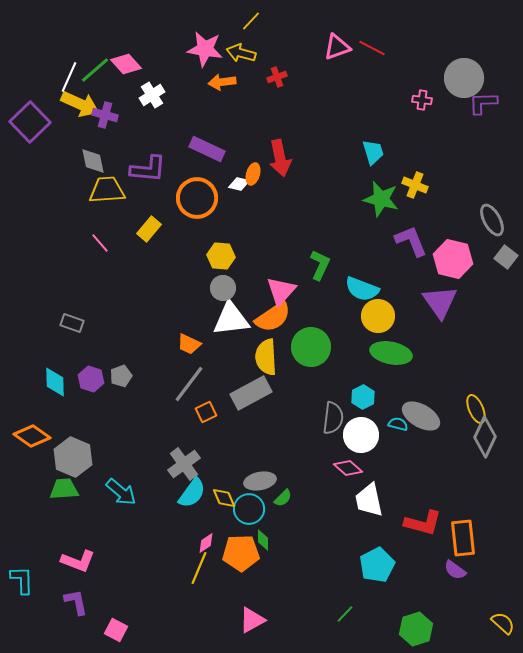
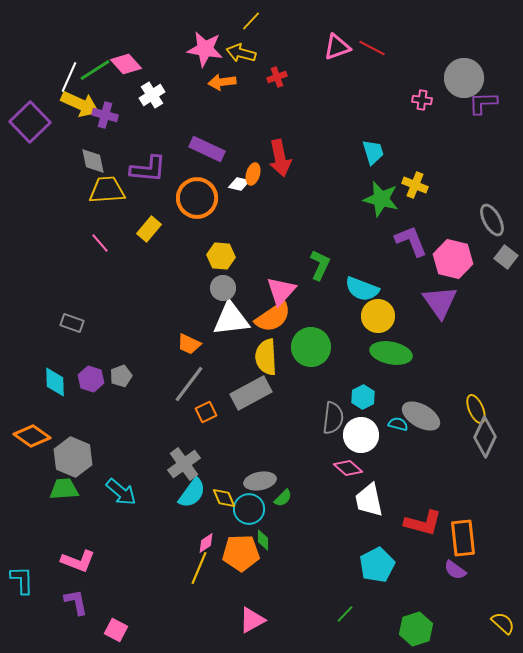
green line at (95, 70): rotated 8 degrees clockwise
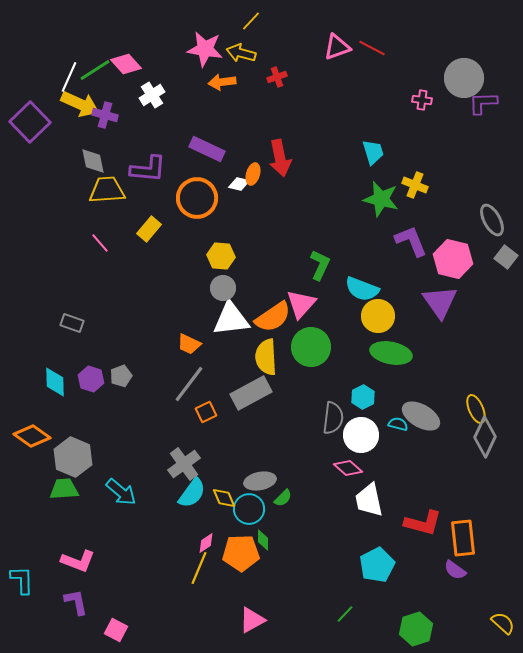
pink triangle at (281, 291): moved 20 px right, 13 px down
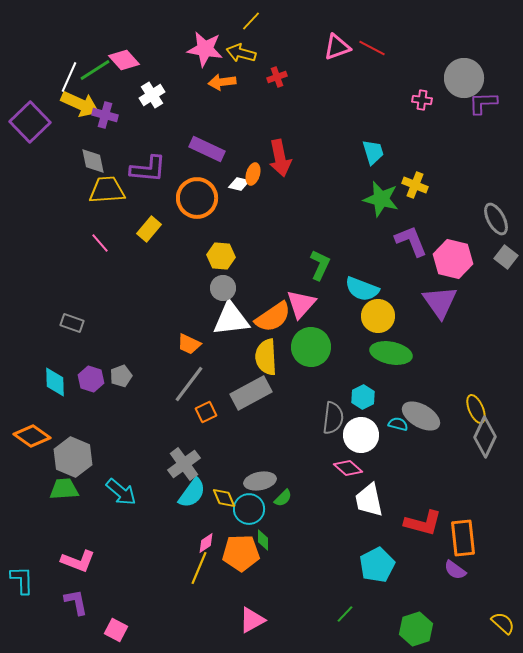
pink diamond at (126, 64): moved 2 px left, 4 px up
gray ellipse at (492, 220): moved 4 px right, 1 px up
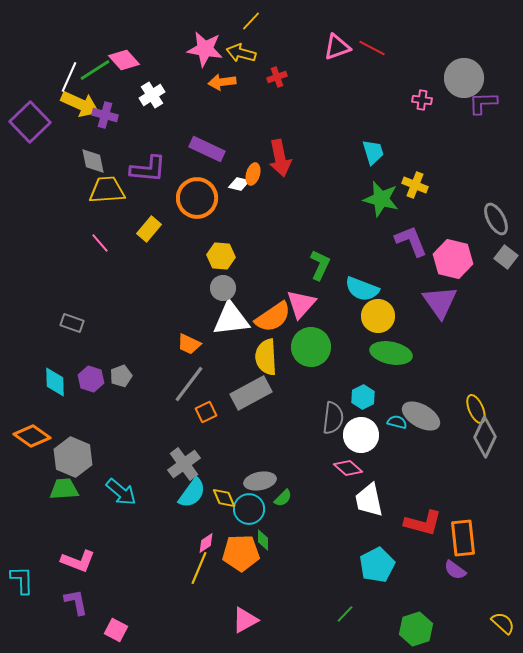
cyan semicircle at (398, 424): moved 1 px left, 2 px up
pink triangle at (252, 620): moved 7 px left
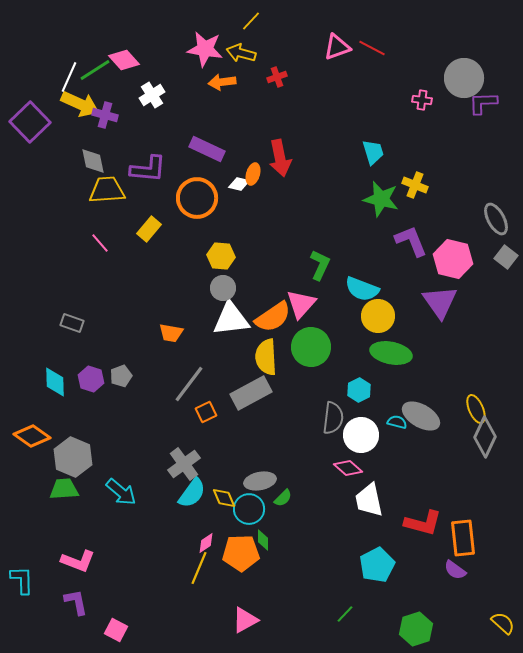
orange trapezoid at (189, 344): moved 18 px left, 11 px up; rotated 15 degrees counterclockwise
cyan hexagon at (363, 397): moved 4 px left, 7 px up
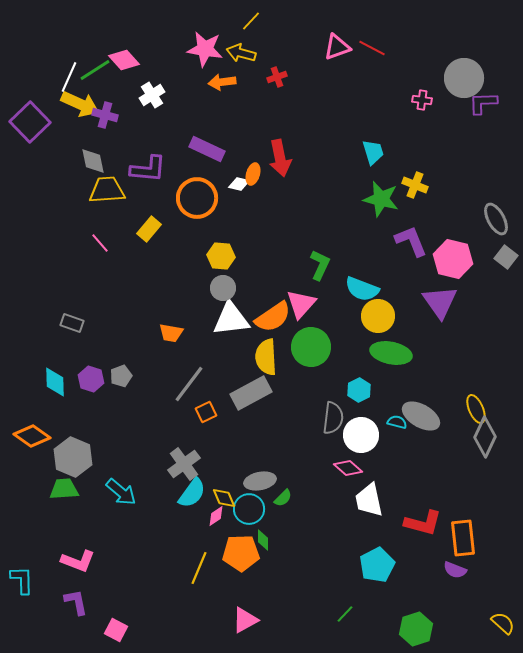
pink diamond at (206, 543): moved 10 px right, 27 px up
purple semicircle at (455, 570): rotated 15 degrees counterclockwise
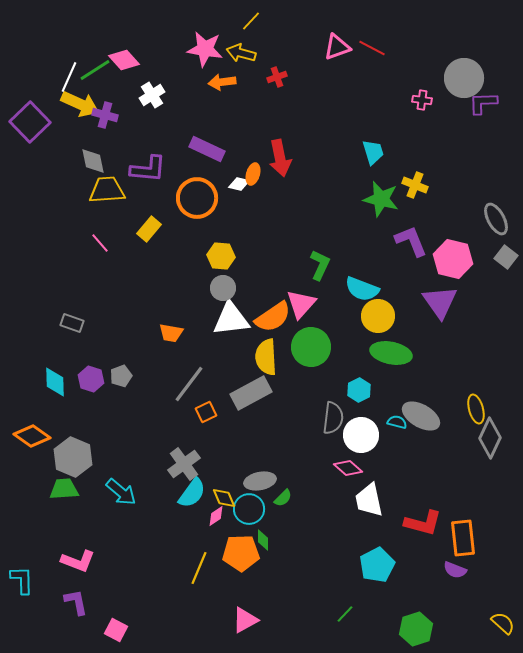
yellow ellipse at (476, 409): rotated 8 degrees clockwise
gray diamond at (485, 437): moved 5 px right, 1 px down
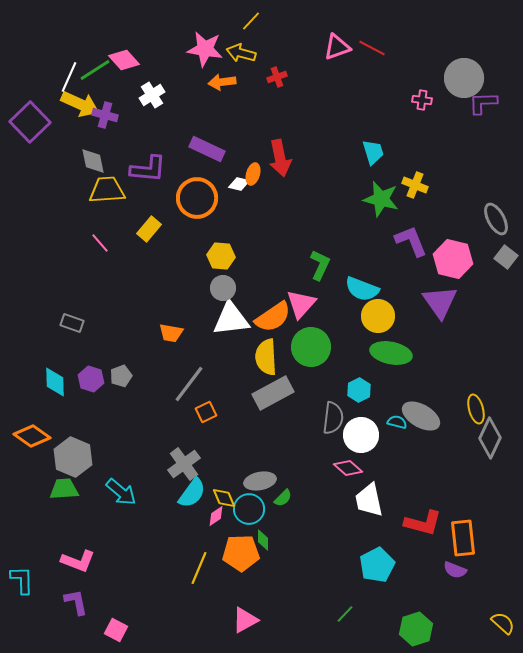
gray rectangle at (251, 393): moved 22 px right
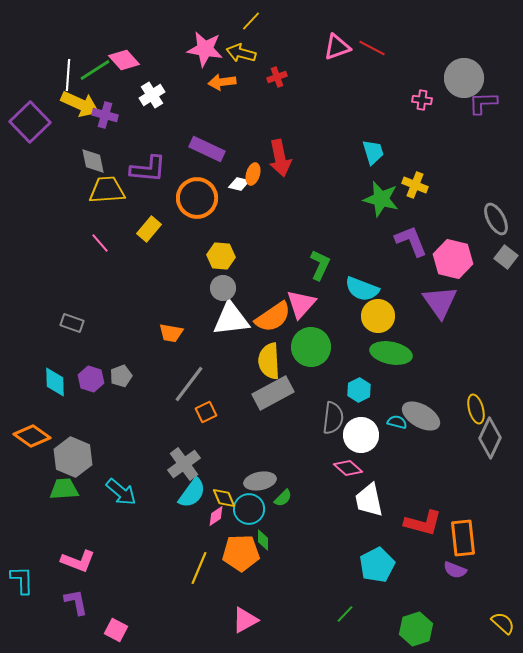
white line at (69, 77): moved 1 px left, 2 px up; rotated 20 degrees counterclockwise
yellow semicircle at (266, 357): moved 3 px right, 4 px down
